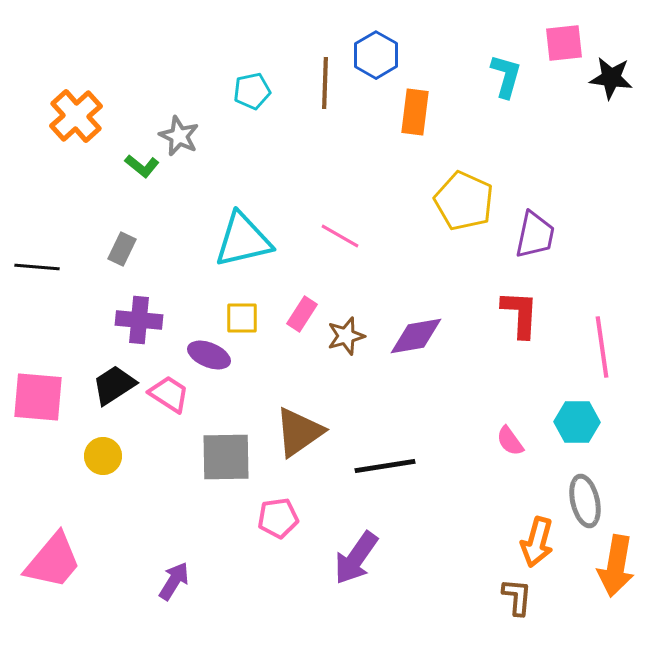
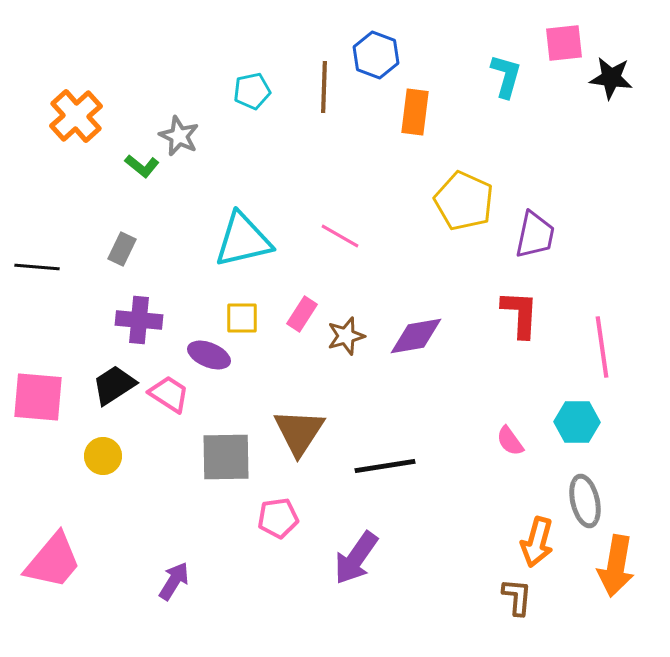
blue hexagon at (376, 55): rotated 9 degrees counterclockwise
brown line at (325, 83): moved 1 px left, 4 px down
brown triangle at (299, 432): rotated 22 degrees counterclockwise
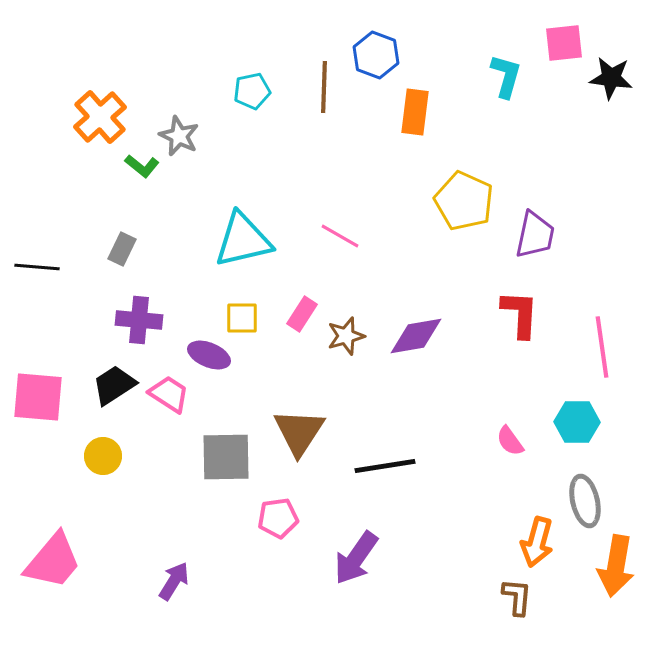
orange cross at (76, 116): moved 24 px right, 1 px down
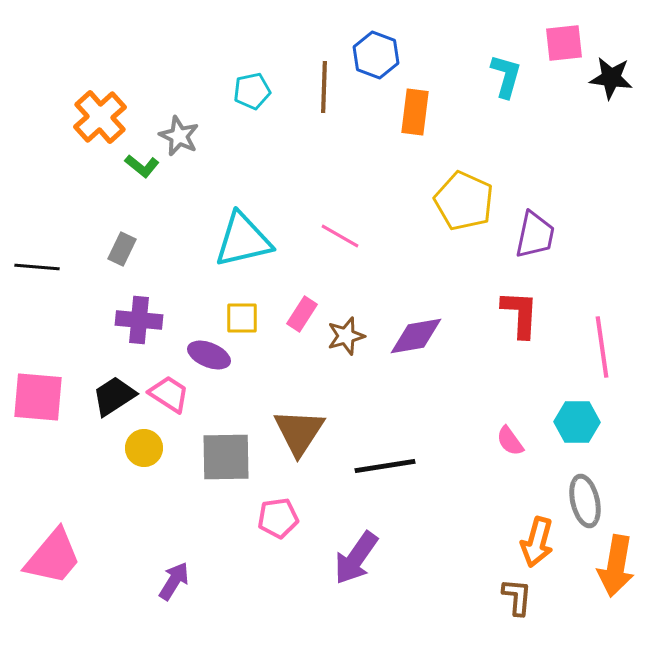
black trapezoid at (114, 385): moved 11 px down
yellow circle at (103, 456): moved 41 px right, 8 px up
pink trapezoid at (53, 561): moved 4 px up
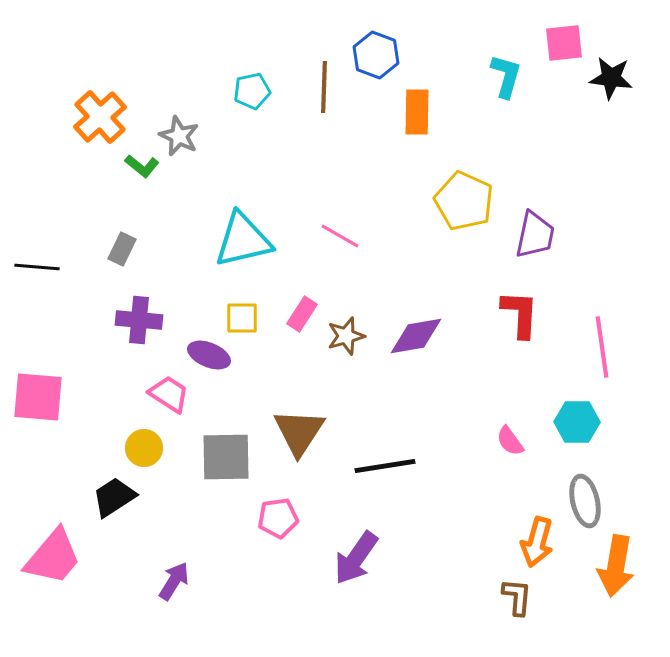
orange rectangle at (415, 112): moved 2 px right; rotated 6 degrees counterclockwise
black trapezoid at (114, 396): moved 101 px down
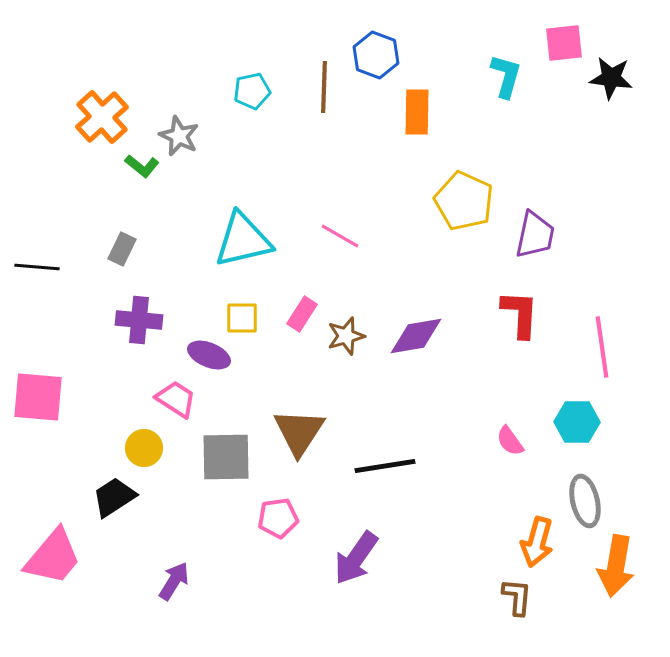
orange cross at (100, 117): moved 2 px right
pink trapezoid at (169, 394): moved 7 px right, 5 px down
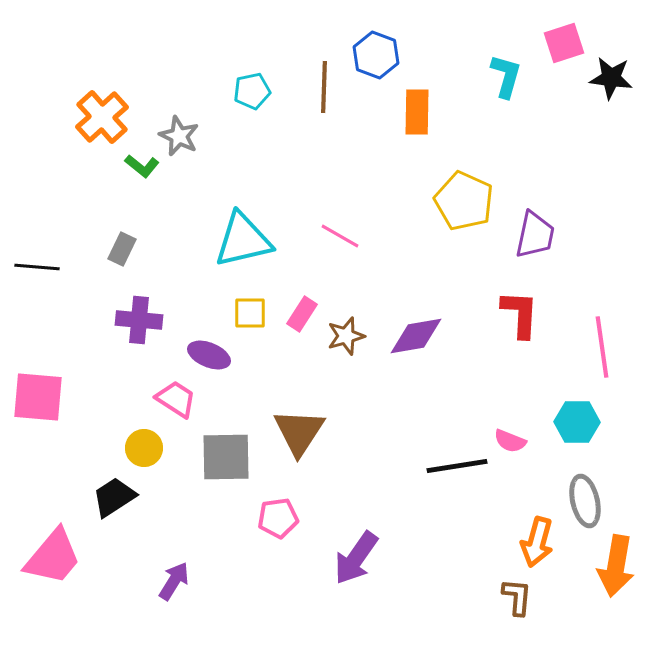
pink square at (564, 43): rotated 12 degrees counterclockwise
yellow square at (242, 318): moved 8 px right, 5 px up
pink semicircle at (510, 441): rotated 32 degrees counterclockwise
black line at (385, 466): moved 72 px right
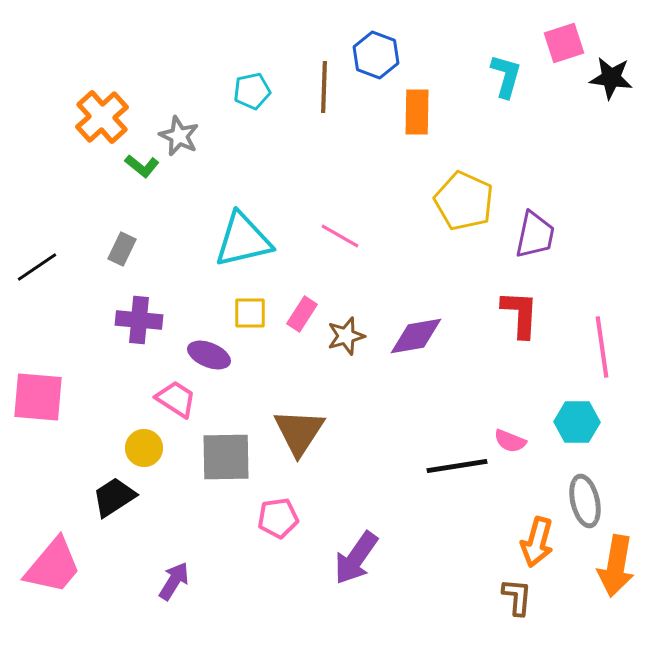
black line at (37, 267): rotated 39 degrees counterclockwise
pink trapezoid at (53, 557): moved 9 px down
